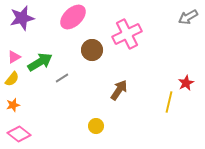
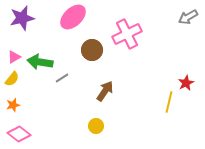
green arrow: rotated 140 degrees counterclockwise
brown arrow: moved 14 px left, 1 px down
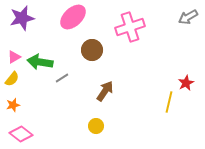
pink cross: moved 3 px right, 7 px up; rotated 8 degrees clockwise
pink diamond: moved 2 px right
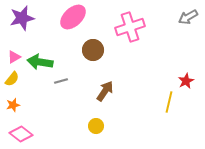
brown circle: moved 1 px right
gray line: moved 1 px left, 3 px down; rotated 16 degrees clockwise
red star: moved 2 px up
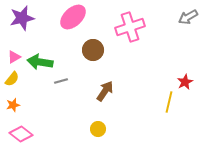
red star: moved 1 px left, 1 px down
yellow circle: moved 2 px right, 3 px down
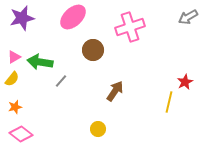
gray line: rotated 32 degrees counterclockwise
brown arrow: moved 10 px right
orange star: moved 2 px right, 2 px down
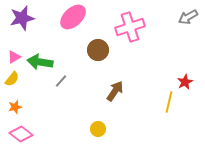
brown circle: moved 5 px right
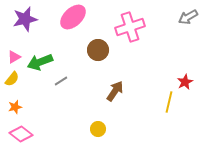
purple star: moved 3 px right, 1 px down
green arrow: rotated 30 degrees counterclockwise
gray line: rotated 16 degrees clockwise
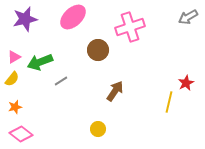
red star: moved 1 px right, 1 px down
